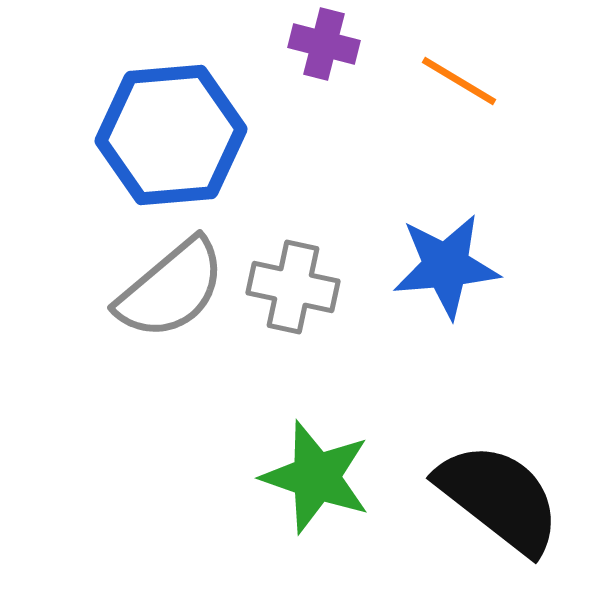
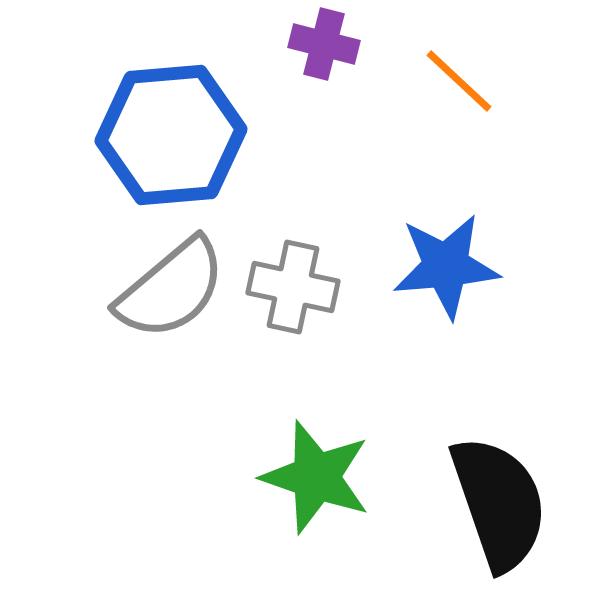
orange line: rotated 12 degrees clockwise
black semicircle: moved 5 px down; rotated 33 degrees clockwise
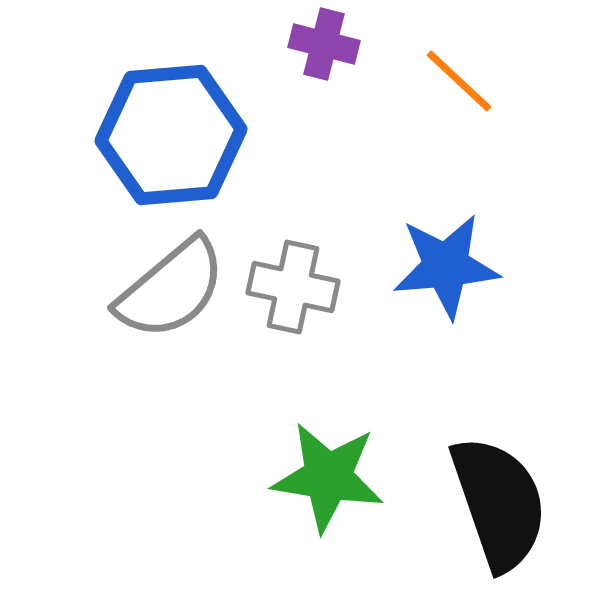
green star: moved 12 px right; rotated 10 degrees counterclockwise
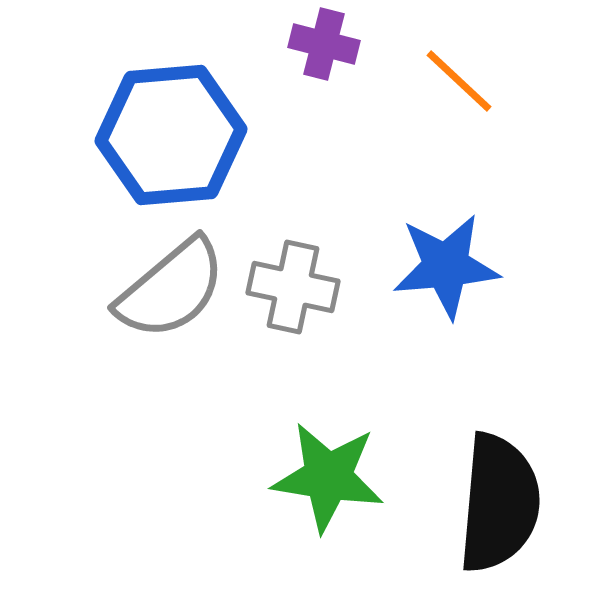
black semicircle: rotated 24 degrees clockwise
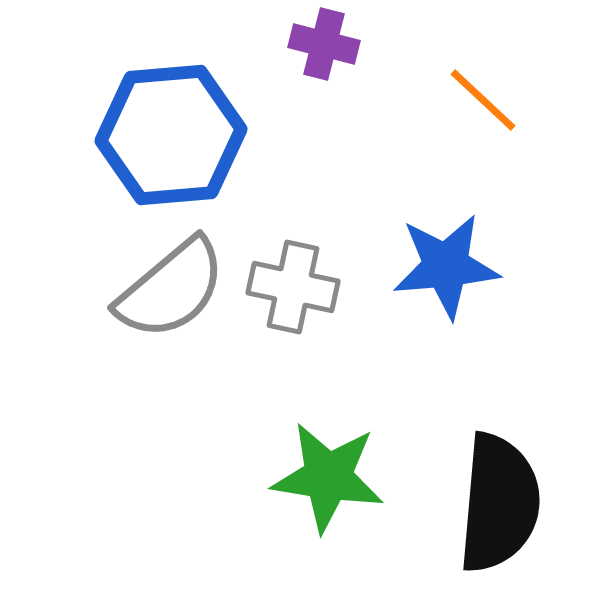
orange line: moved 24 px right, 19 px down
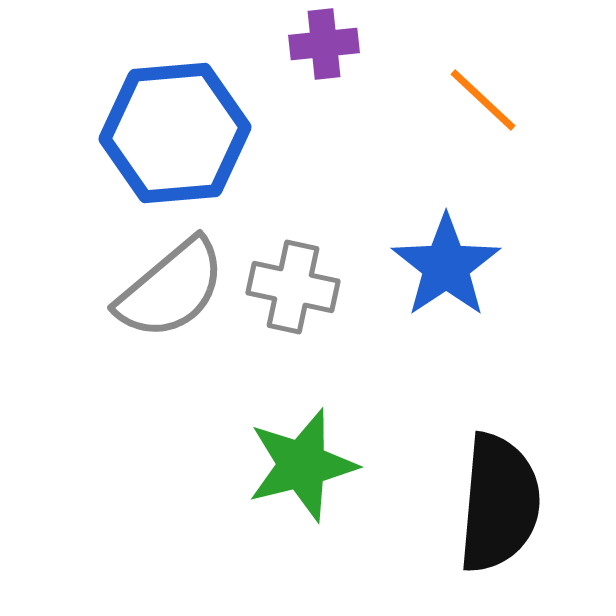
purple cross: rotated 20 degrees counterclockwise
blue hexagon: moved 4 px right, 2 px up
blue star: rotated 29 degrees counterclockwise
green star: moved 26 px left, 12 px up; rotated 23 degrees counterclockwise
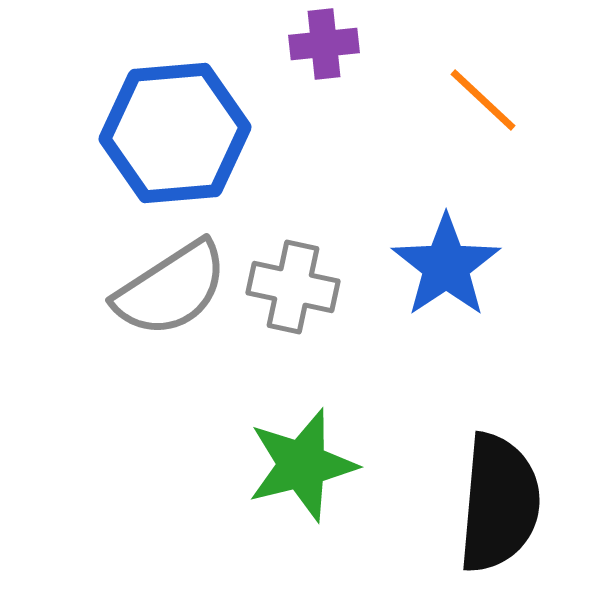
gray semicircle: rotated 7 degrees clockwise
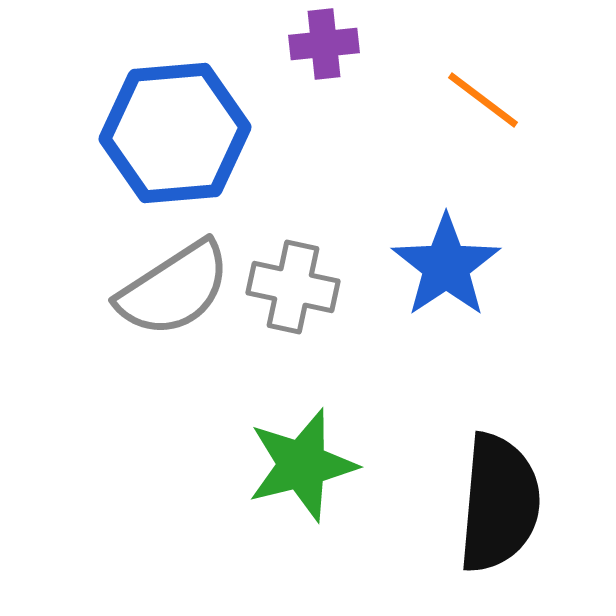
orange line: rotated 6 degrees counterclockwise
gray semicircle: moved 3 px right
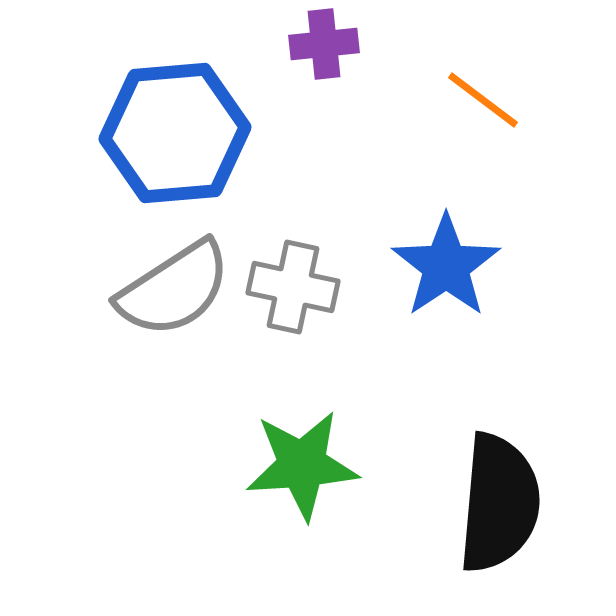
green star: rotated 10 degrees clockwise
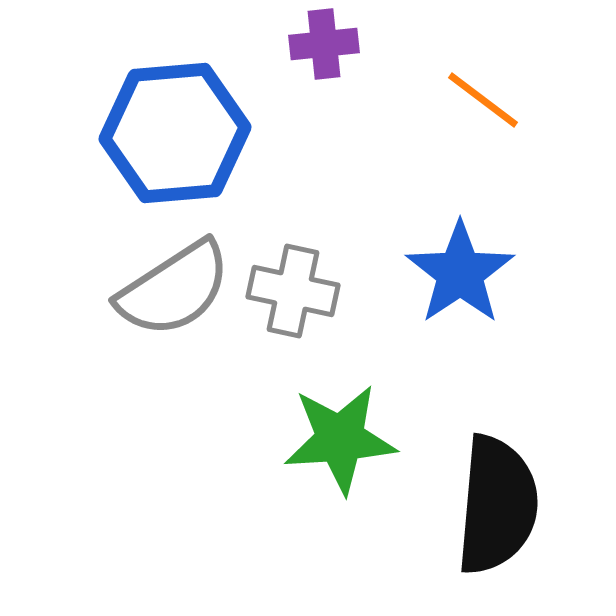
blue star: moved 14 px right, 7 px down
gray cross: moved 4 px down
green star: moved 38 px right, 26 px up
black semicircle: moved 2 px left, 2 px down
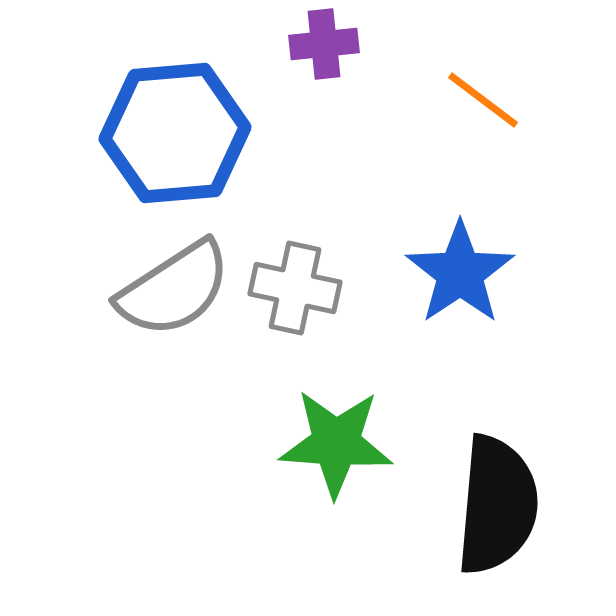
gray cross: moved 2 px right, 3 px up
green star: moved 4 px left, 4 px down; rotated 8 degrees clockwise
